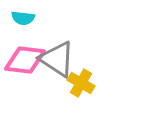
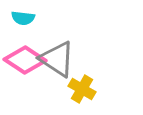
pink diamond: rotated 27 degrees clockwise
yellow cross: moved 1 px right, 6 px down
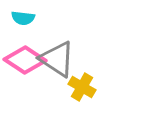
yellow cross: moved 2 px up
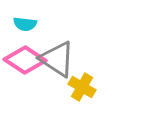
cyan semicircle: moved 2 px right, 6 px down
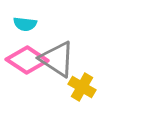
pink diamond: moved 2 px right
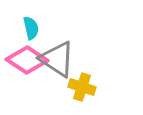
cyan semicircle: moved 6 px right, 4 px down; rotated 110 degrees counterclockwise
yellow cross: rotated 12 degrees counterclockwise
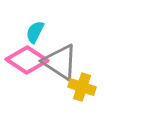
cyan semicircle: moved 4 px right, 4 px down; rotated 140 degrees counterclockwise
gray triangle: moved 3 px right, 3 px down
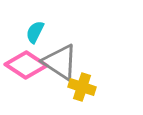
pink diamond: moved 1 px left, 5 px down
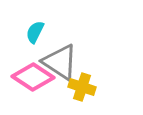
pink diamond: moved 7 px right, 12 px down
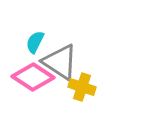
cyan semicircle: moved 10 px down
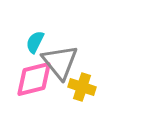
gray triangle: rotated 18 degrees clockwise
pink diamond: moved 1 px right, 2 px down; rotated 48 degrees counterclockwise
